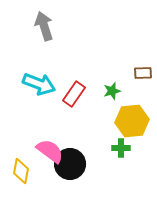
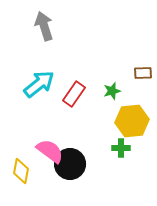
cyan arrow: rotated 60 degrees counterclockwise
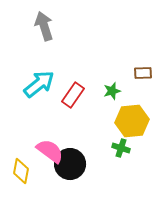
red rectangle: moved 1 px left, 1 px down
green cross: rotated 18 degrees clockwise
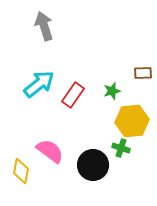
black circle: moved 23 px right, 1 px down
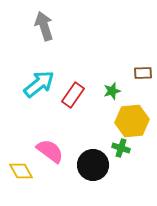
yellow diamond: rotated 40 degrees counterclockwise
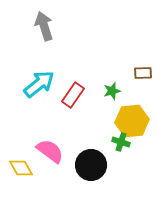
green cross: moved 6 px up
black circle: moved 2 px left
yellow diamond: moved 3 px up
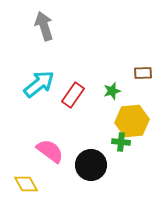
green cross: rotated 12 degrees counterclockwise
yellow diamond: moved 5 px right, 16 px down
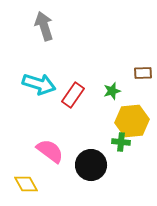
cyan arrow: rotated 56 degrees clockwise
